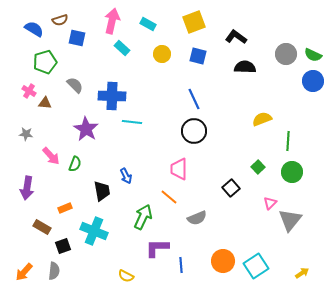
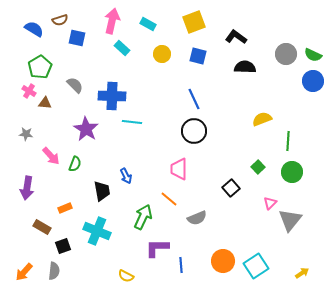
green pentagon at (45, 62): moved 5 px left, 5 px down; rotated 15 degrees counterclockwise
orange line at (169, 197): moved 2 px down
cyan cross at (94, 231): moved 3 px right
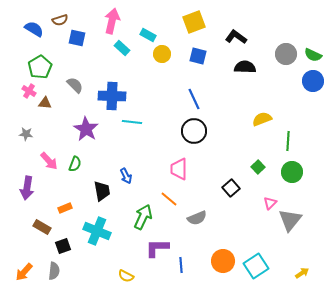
cyan rectangle at (148, 24): moved 11 px down
pink arrow at (51, 156): moved 2 px left, 5 px down
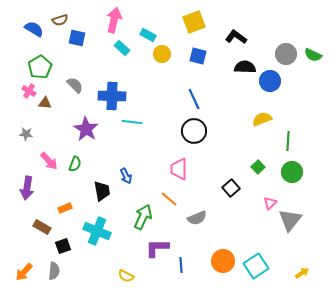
pink arrow at (112, 21): moved 2 px right, 1 px up
blue circle at (313, 81): moved 43 px left
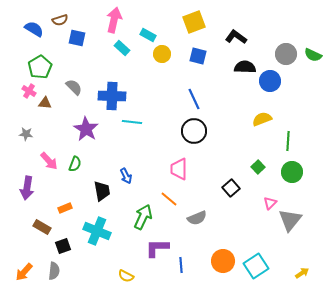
gray semicircle at (75, 85): moved 1 px left, 2 px down
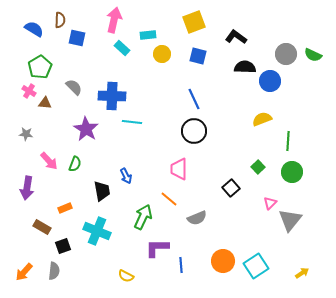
brown semicircle at (60, 20): rotated 70 degrees counterclockwise
cyan rectangle at (148, 35): rotated 35 degrees counterclockwise
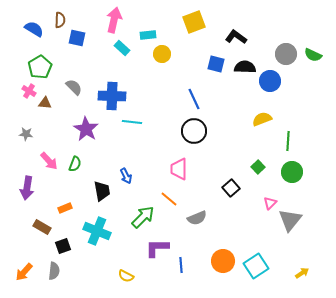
blue square at (198, 56): moved 18 px right, 8 px down
green arrow at (143, 217): rotated 20 degrees clockwise
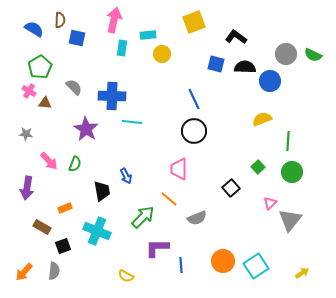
cyan rectangle at (122, 48): rotated 56 degrees clockwise
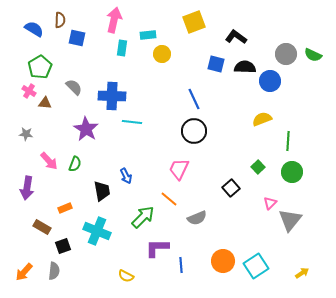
pink trapezoid at (179, 169): rotated 25 degrees clockwise
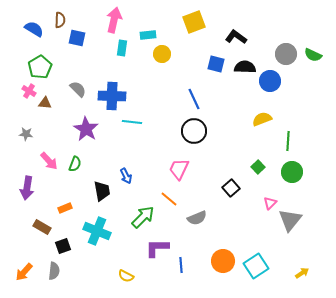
gray semicircle at (74, 87): moved 4 px right, 2 px down
